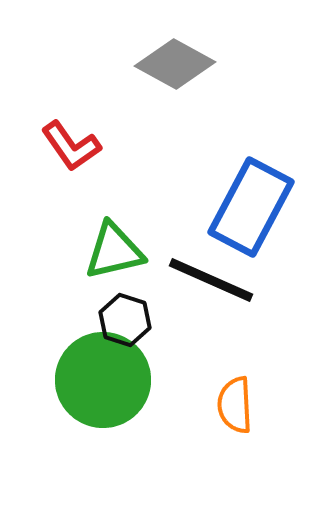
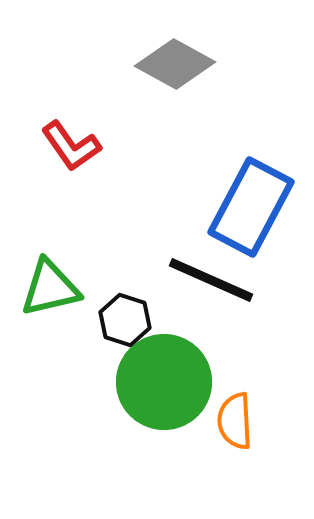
green triangle: moved 64 px left, 37 px down
green circle: moved 61 px right, 2 px down
orange semicircle: moved 16 px down
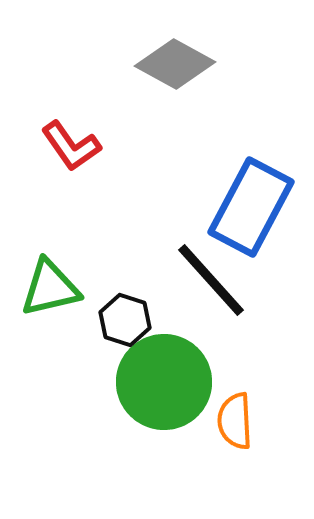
black line: rotated 24 degrees clockwise
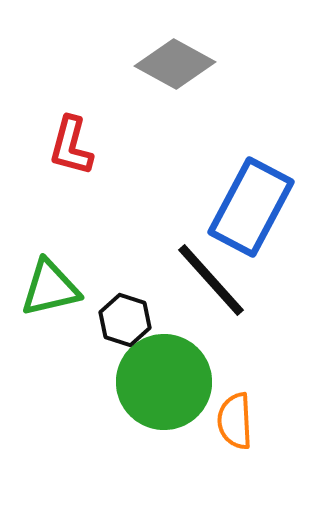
red L-shape: rotated 50 degrees clockwise
